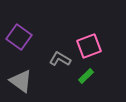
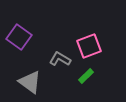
gray triangle: moved 9 px right, 1 px down
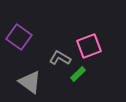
gray L-shape: moved 1 px up
green rectangle: moved 8 px left, 2 px up
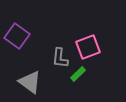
purple square: moved 2 px left, 1 px up
pink square: moved 1 px left, 1 px down
gray L-shape: rotated 115 degrees counterclockwise
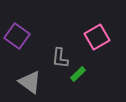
pink square: moved 9 px right, 10 px up; rotated 10 degrees counterclockwise
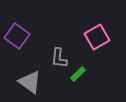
gray L-shape: moved 1 px left
